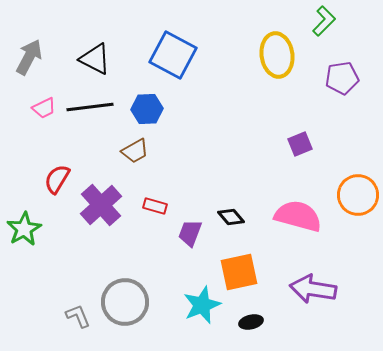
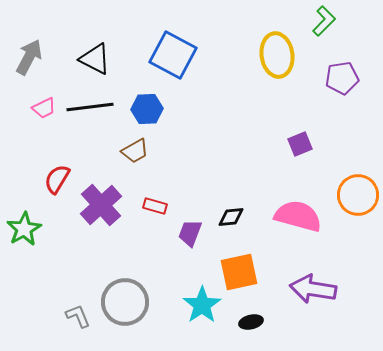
black diamond: rotated 56 degrees counterclockwise
cyan star: rotated 12 degrees counterclockwise
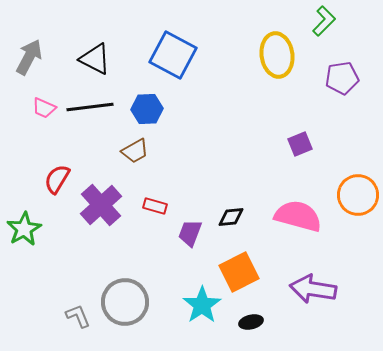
pink trapezoid: rotated 50 degrees clockwise
orange square: rotated 15 degrees counterclockwise
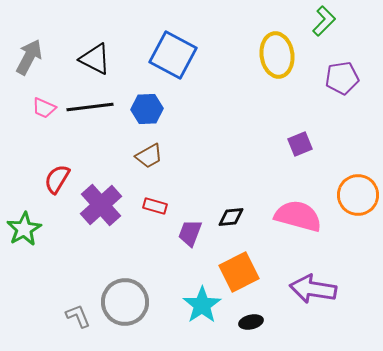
brown trapezoid: moved 14 px right, 5 px down
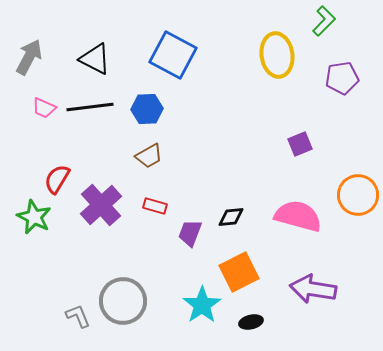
green star: moved 10 px right, 12 px up; rotated 16 degrees counterclockwise
gray circle: moved 2 px left, 1 px up
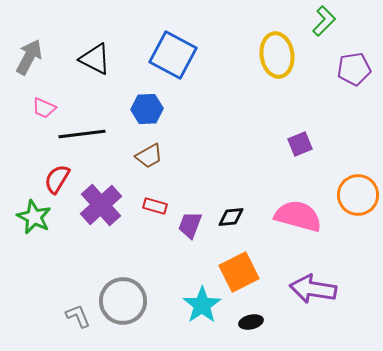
purple pentagon: moved 12 px right, 9 px up
black line: moved 8 px left, 27 px down
purple trapezoid: moved 8 px up
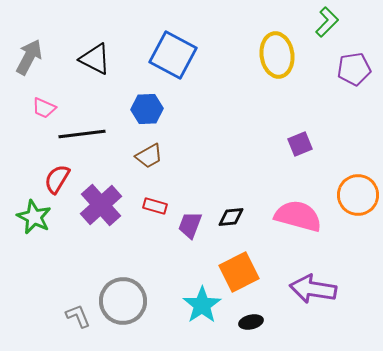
green L-shape: moved 3 px right, 1 px down
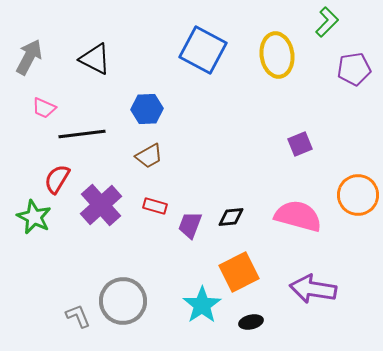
blue square: moved 30 px right, 5 px up
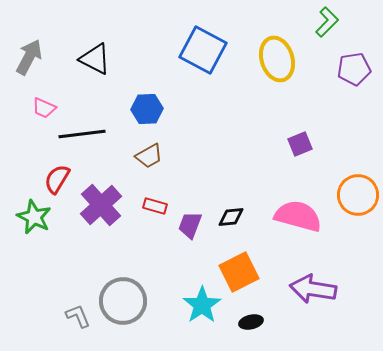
yellow ellipse: moved 4 px down; rotated 9 degrees counterclockwise
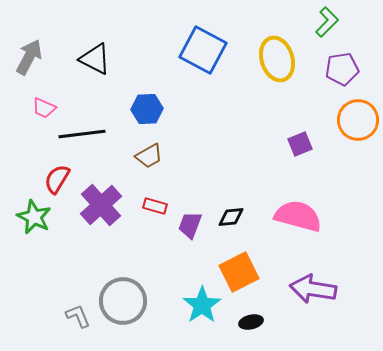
purple pentagon: moved 12 px left
orange circle: moved 75 px up
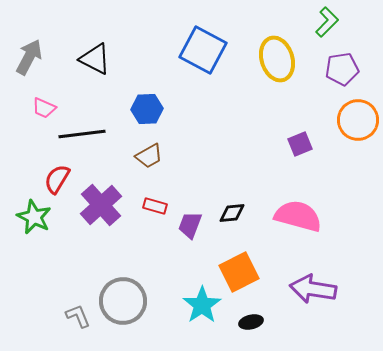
black diamond: moved 1 px right, 4 px up
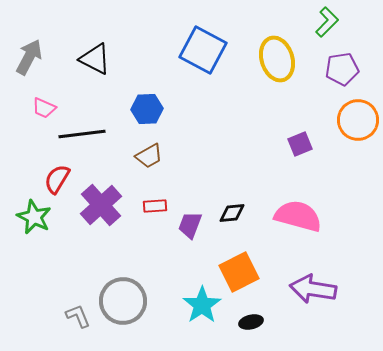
red rectangle: rotated 20 degrees counterclockwise
